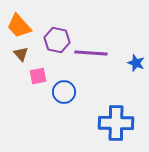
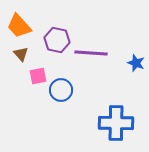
blue circle: moved 3 px left, 2 px up
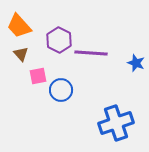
purple hexagon: moved 2 px right; rotated 15 degrees clockwise
blue cross: rotated 20 degrees counterclockwise
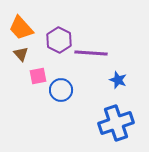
orange trapezoid: moved 2 px right, 2 px down
blue star: moved 18 px left, 17 px down
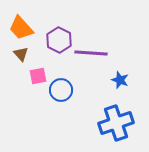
blue star: moved 2 px right
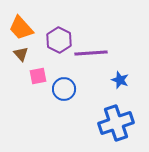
purple line: rotated 8 degrees counterclockwise
blue circle: moved 3 px right, 1 px up
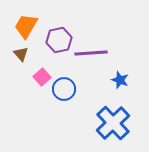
orange trapezoid: moved 5 px right, 2 px up; rotated 72 degrees clockwise
purple hexagon: rotated 20 degrees clockwise
pink square: moved 4 px right, 1 px down; rotated 30 degrees counterclockwise
blue cross: moved 3 px left; rotated 24 degrees counterclockwise
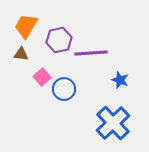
brown triangle: rotated 42 degrees counterclockwise
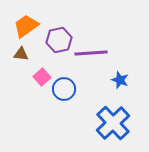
orange trapezoid: rotated 24 degrees clockwise
